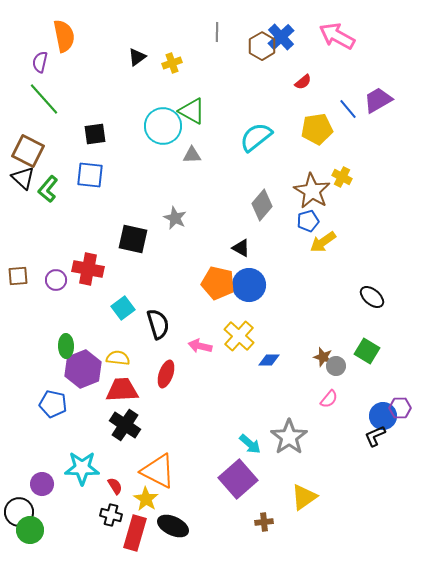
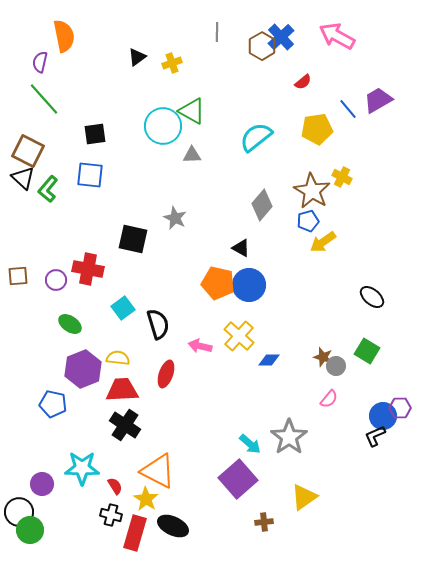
green ellipse at (66, 346): moved 4 px right, 22 px up; rotated 55 degrees counterclockwise
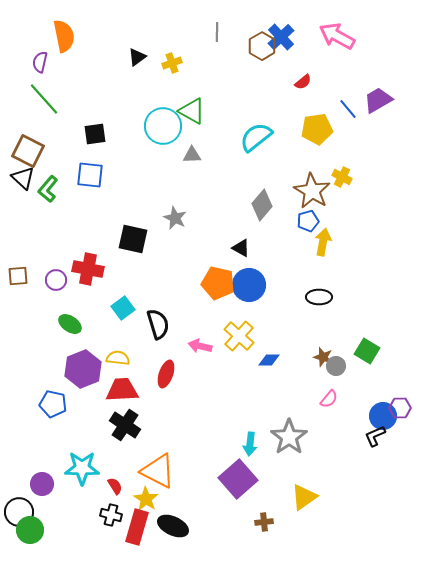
yellow arrow at (323, 242): rotated 136 degrees clockwise
black ellipse at (372, 297): moved 53 px left; rotated 40 degrees counterclockwise
cyan arrow at (250, 444): rotated 55 degrees clockwise
red rectangle at (135, 533): moved 2 px right, 6 px up
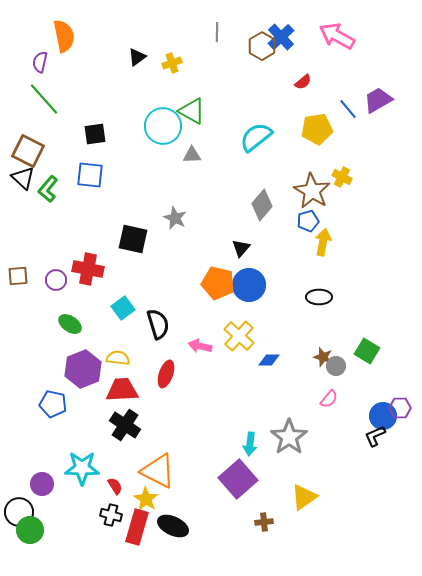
black triangle at (241, 248): rotated 42 degrees clockwise
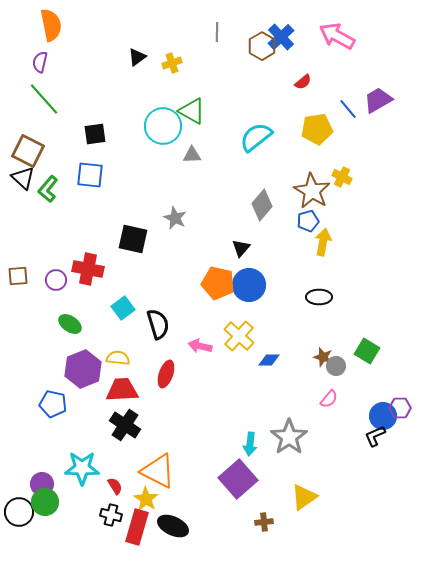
orange semicircle at (64, 36): moved 13 px left, 11 px up
green circle at (30, 530): moved 15 px right, 28 px up
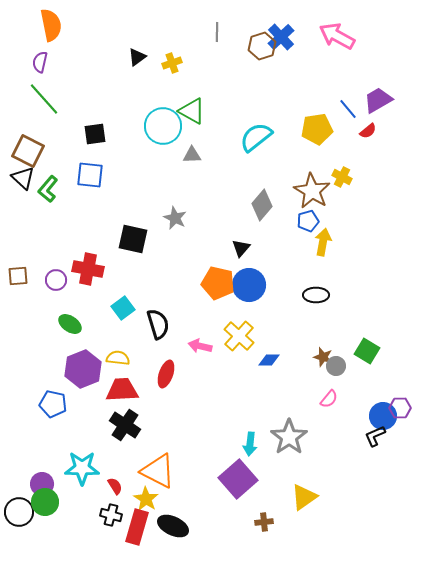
brown hexagon at (262, 46): rotated 12 degrees clockwise
red semicircle at (303, 82): moved 65 px right, 49 px down
black ellipse at (319, 297): moved 3 px left, 2 px up
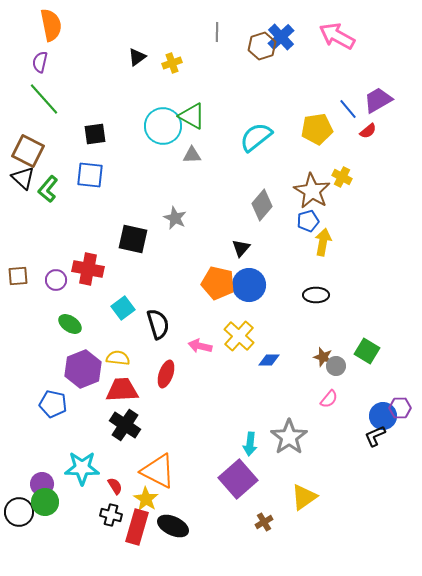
green triangle at (192, 111): moved 5 px down
brown cross at (264, 522): rotated 24 degrees counterclockwise
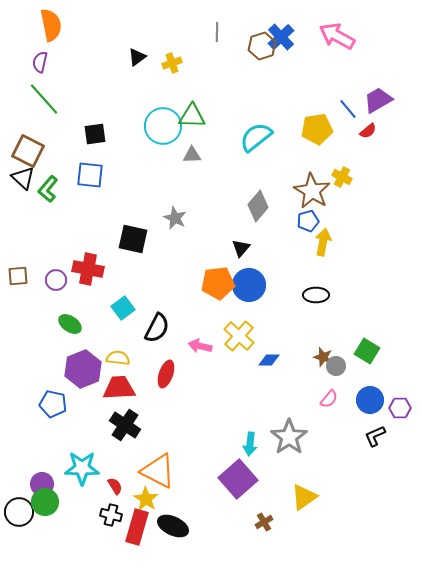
green triangle at (192, 116): rotated 28 degrees counterclockwise
gray diamond at (262, 205): moved 4 px left, 1 px down
orange pentagon at (218, 283): rotated 20 degrees counterclockwise
black semicircle at (158, 324): moved 1 px left, 4 px down; rotated 44 degrees clockwise
red trapezoid at (122, 390): moved 3 px left, 2 px up
blue circle at (383, 416): moved 13 px left, 16 px up
